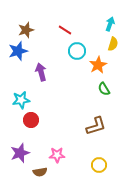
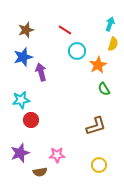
blue star: moved 5 px right, 6 px down
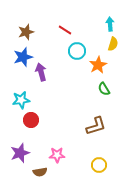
cyan arrow: rotated 24 degrees counterclockwise
brown star: moved 2 px down
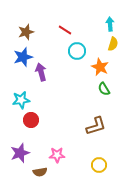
orange star: moved 2 px right, 2 px down; rotated 18 degrees counterclockwise
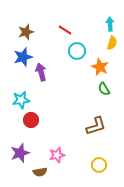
yellow semicircle: moved 1 px left, 1 px up
pink star: rotated 14 degrees counterclockwise
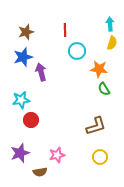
red line: rotated 56 degrees clockwise
orange star: moved 1 px left, 2 px down; rotated 18 degrees counterclockwise
yellow circle: moved 1 px right, 8 px up
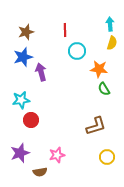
yellow circle: moved 7 px right
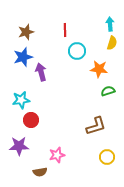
green semicircle: moved 4 px right, 2 px down; rotated 104 degrees clockwise
purple star: moved 1 px left, 7 px up; rotated 18 degrees clockwise
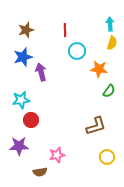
brown star: moved 2 px up
green semicircle: moved 1 px right; rotated 144 degrees clockwise
